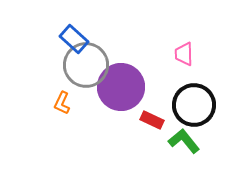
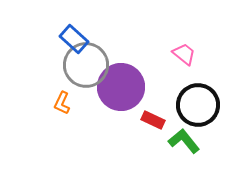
pink trapezoid: rotated 130 degrees clockwise
black circle: moved 4 px right
red rectangle: moved 1 px right
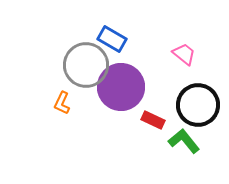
blue rectangle: moved 38 px right; rotated 12 degrees counterclockwise
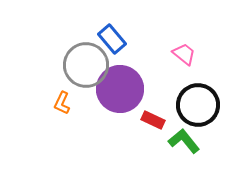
blue rectangle: rotated 20 degrees clockwise
purple circle: moved 1 px left, 2 px down
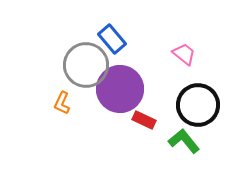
red rectangle: moved 9 px left
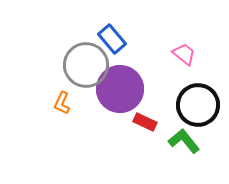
red rectangle: moved 1 px right, 2 px down
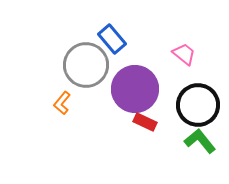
purple circle: moved 15 px right
orange L-shape: rotated 15 degrees clockwise
green L-shape: moved 16 px right
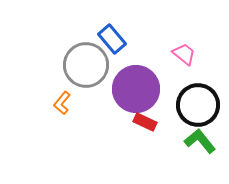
purple circle: moved 1 px right
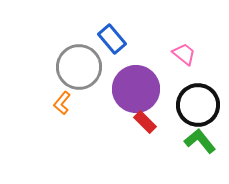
gray circle: moved 7 px left, 2 px down
red rectangle: rotated 20 degrees clockwise
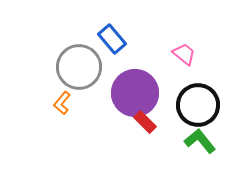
purple circle: moved 1 px left, 4 px down
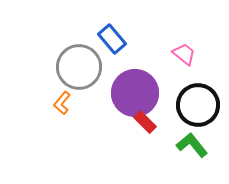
green L-shape: moved 8 px left, 4 px down
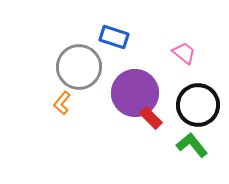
blue rectangle: moved 2 px right, 2 px up; rotated 32 degrees counterclockwise
pink trapezoid: moved 1 px up
red rectangle: moved 6 px right, 4 px up
